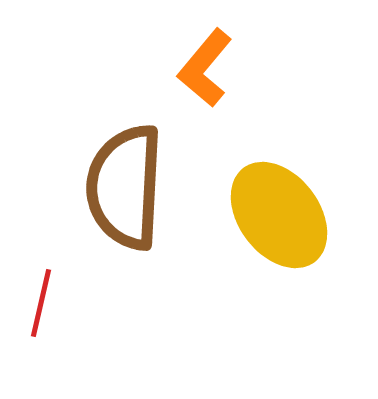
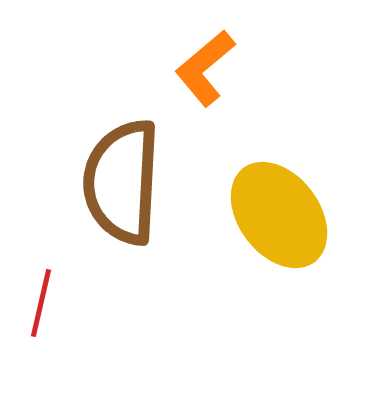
orange L-shape: rotated 10 degrees clockwise
brown semicircle: moved 3 px left, 5 px up
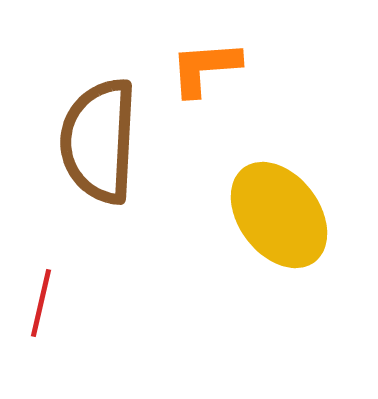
orange L-shape: rotated 36 degrees clockwise
brown semicircle: moved 23 px left, 41 px up
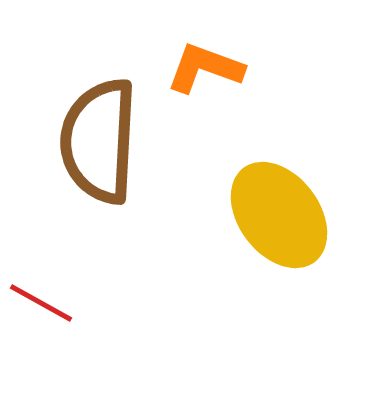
orange L-shape: rotated 24 degrees clockwise
red line: rotated 74 degrees counterclockwise
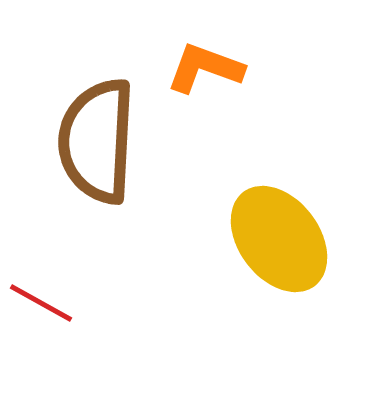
brown semicircle: moved 2 px left
yellow ellipse: moved 24 px down
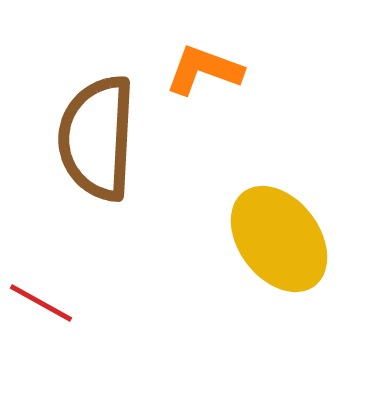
orange L-shape: moved 1 px left, 2 px down
brown semicircle: moved 3 px up
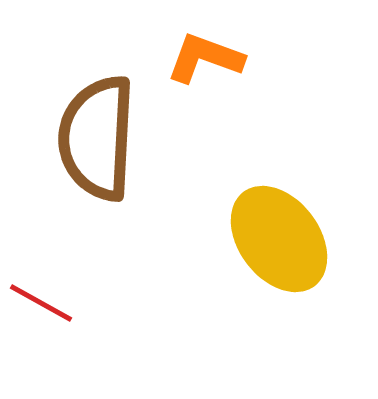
orange L-shape: moved 1 px right, 12 px up
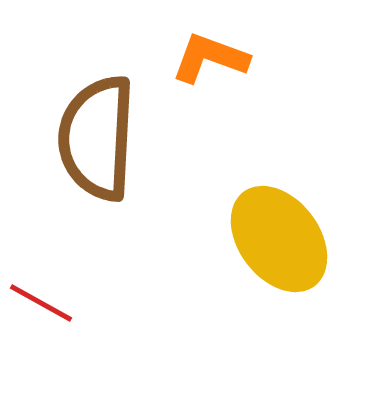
orange L-shape: moved 5 px right
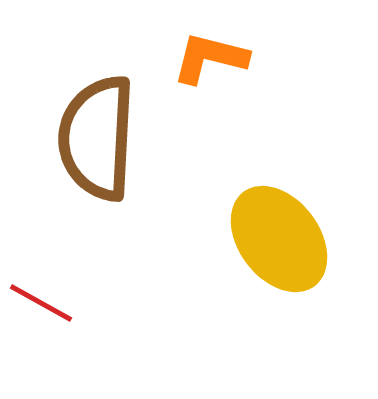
orange L-shape: rotated 6 degrees counterclockwise
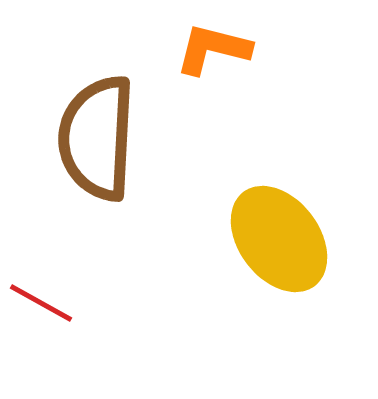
orange L-shape: moved 3 px right, 9 px up
